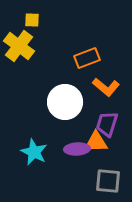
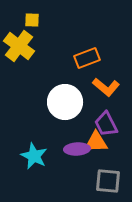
purple trapezoid: moved 1 px left; rotated 44 degrees counterclockwise
cyan star: moved 4 px down
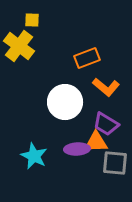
purple trapezoid: rotated 32 degrees counterclockwise
gray square: moved 7 px right, 18 px up
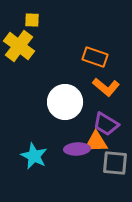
orange rectangle: moved 8 px right, 1 px up; rotated 40 degrees clockwise
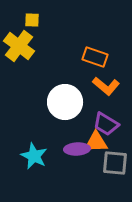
orange L-shape: moved 1 px up
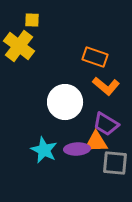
cyan star: moved 10 px right, 6 px up
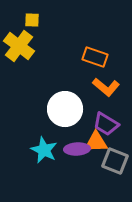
orange L-shape: moved 1 px down
white circle: moved 7 px down
gray square: moved 2 px up; rotated 16 degrees clockwise
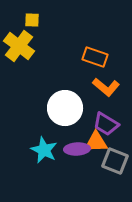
white circle: moved 1 px up
